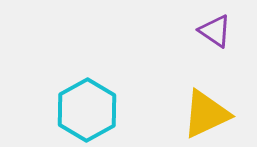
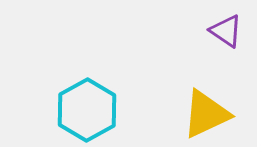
purple triangle: moved 11 px right
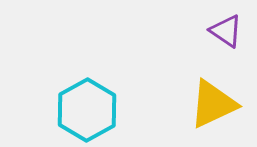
yellow triangle: moved 7 px right, 10 px up
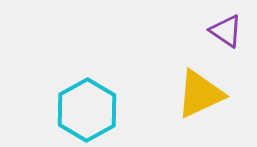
yellow triangle: moved 13 px left, 10 px up
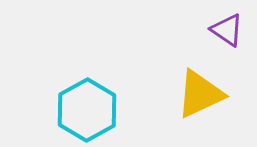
purple triangle: moved 1 px right, 1 px up
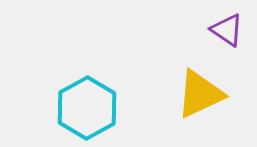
cyan hexagon: moved 2 px up
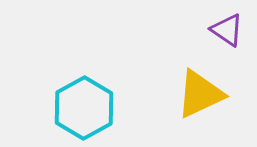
cyan hexagon: moved 3 px left
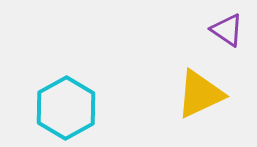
cyan hexagon: moved 18 px left
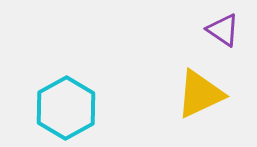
purple triangle: moved 4 px left
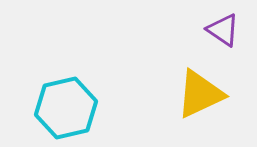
cyan hexagon: rotated 16 degrees clockwise
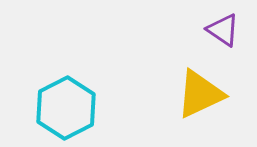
cyan hexagon: rotated 14 degrees counterclockwise
